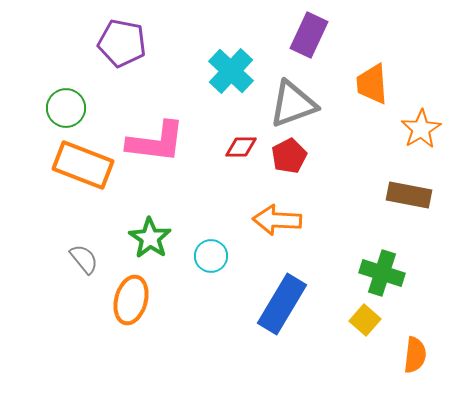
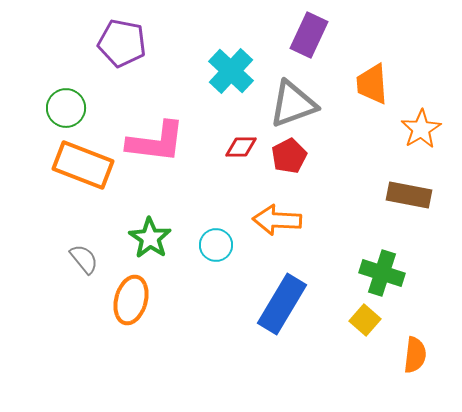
cyan circle: moved 5 px right, 11 px up
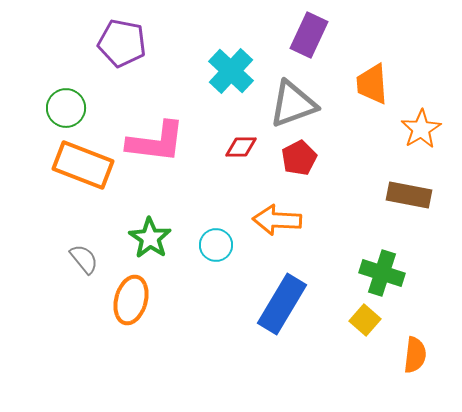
red pentagon: moved 10 px right, 2 px down
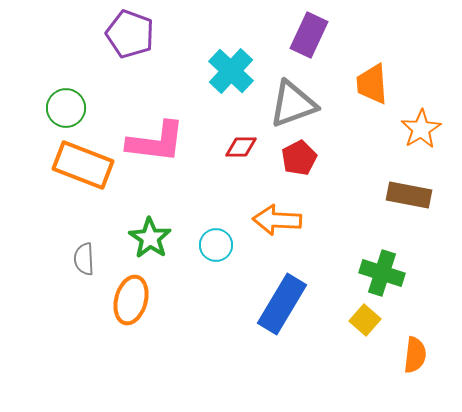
purple pentagon: moved 8 px right, 9 px up; rotated 9 degrees clockwise
gray semicircle: rotated 144 degrees counterclockwise
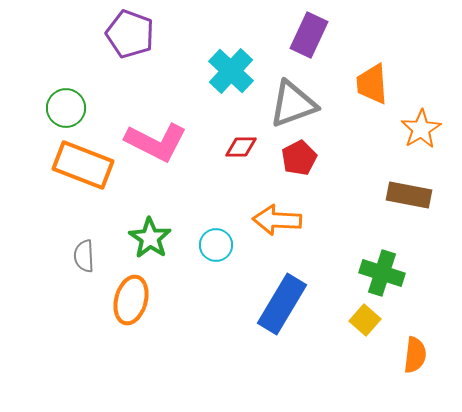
pink L-shape: rotated 20 degrees clockwise
gray semicircle: moved 3 px up
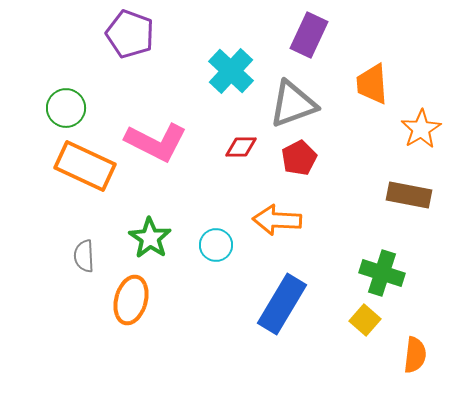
orange rectangle: moved 2 px right, 1 px down; rotated 4 degrees clockwise
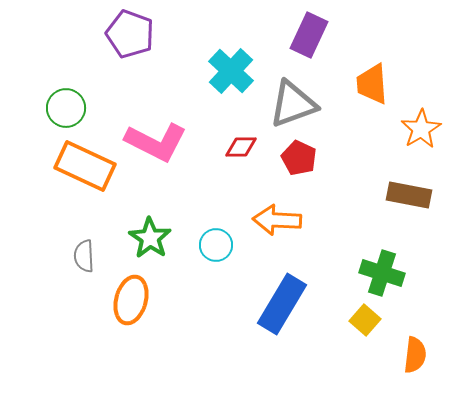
red pentagon: rotated 20 degrees counterclockwise
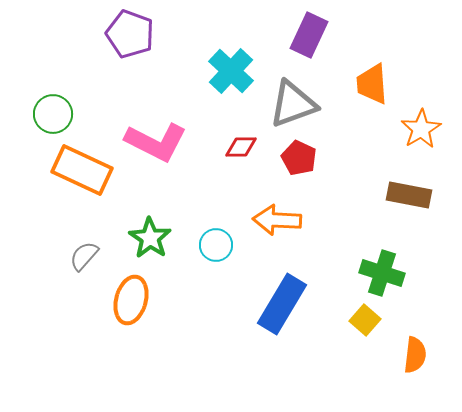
green circle: moved 13 px left, 6 px down
orange rectangle: moved 3 px left, 4 px down
gray semicircle: rotated 44 degrees clockwise
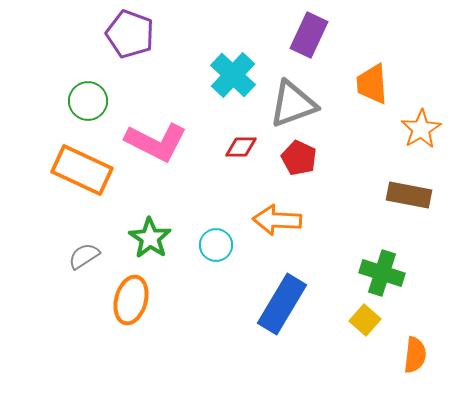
cyan cross: moved 2 px right, 4 px down
green circle: moved 35 px right, 13 px up
gray semicircle: rotated 16 degrees clockwise
